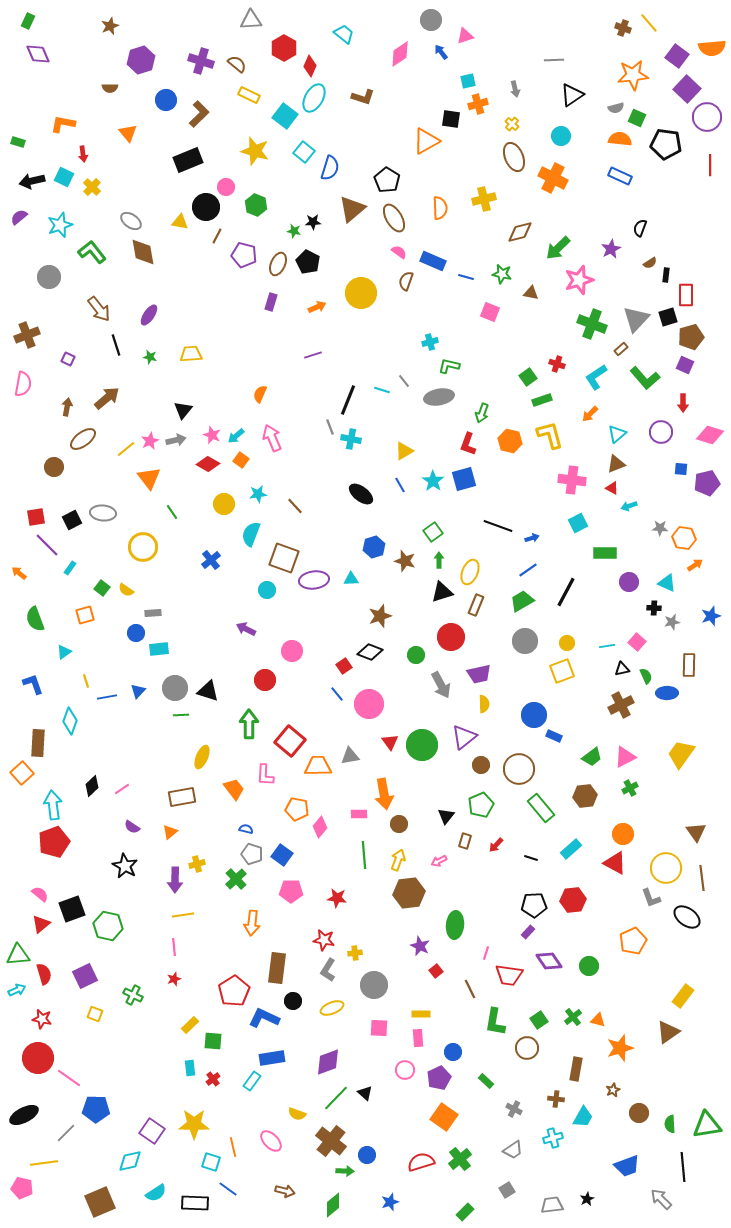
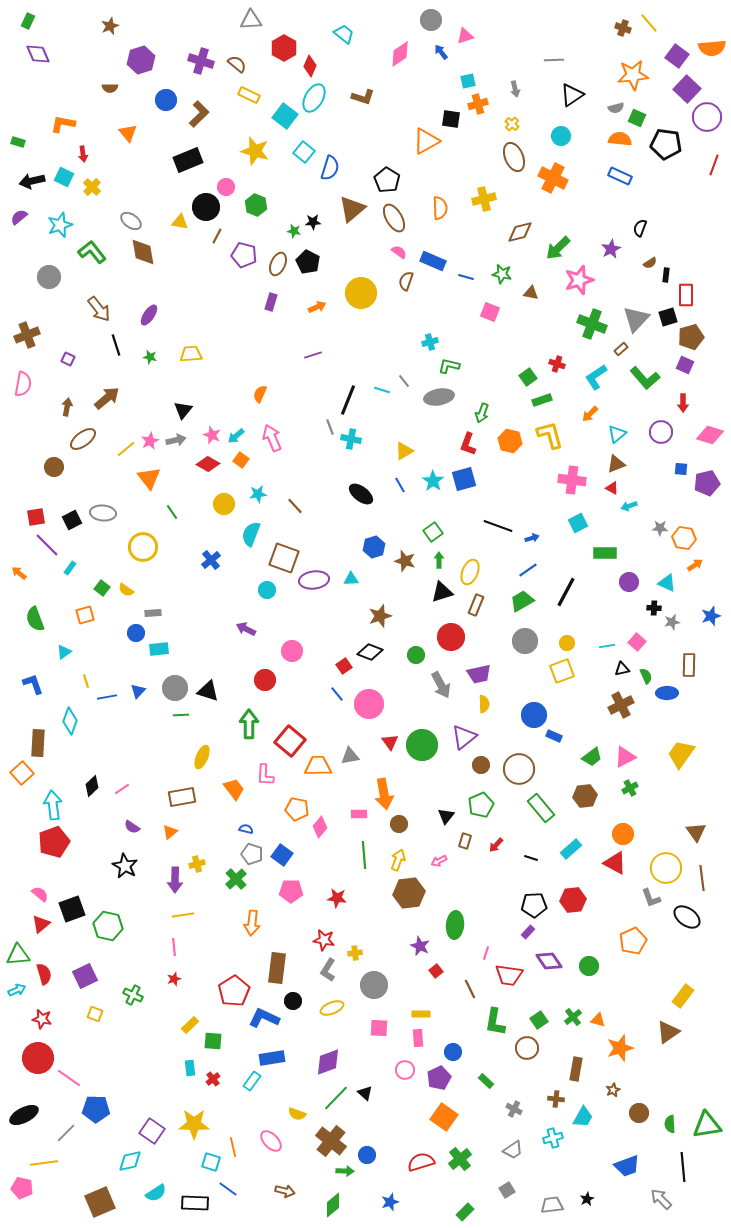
red line at (710, 165): moved 4 px right; rotated 20 degrees clockwise
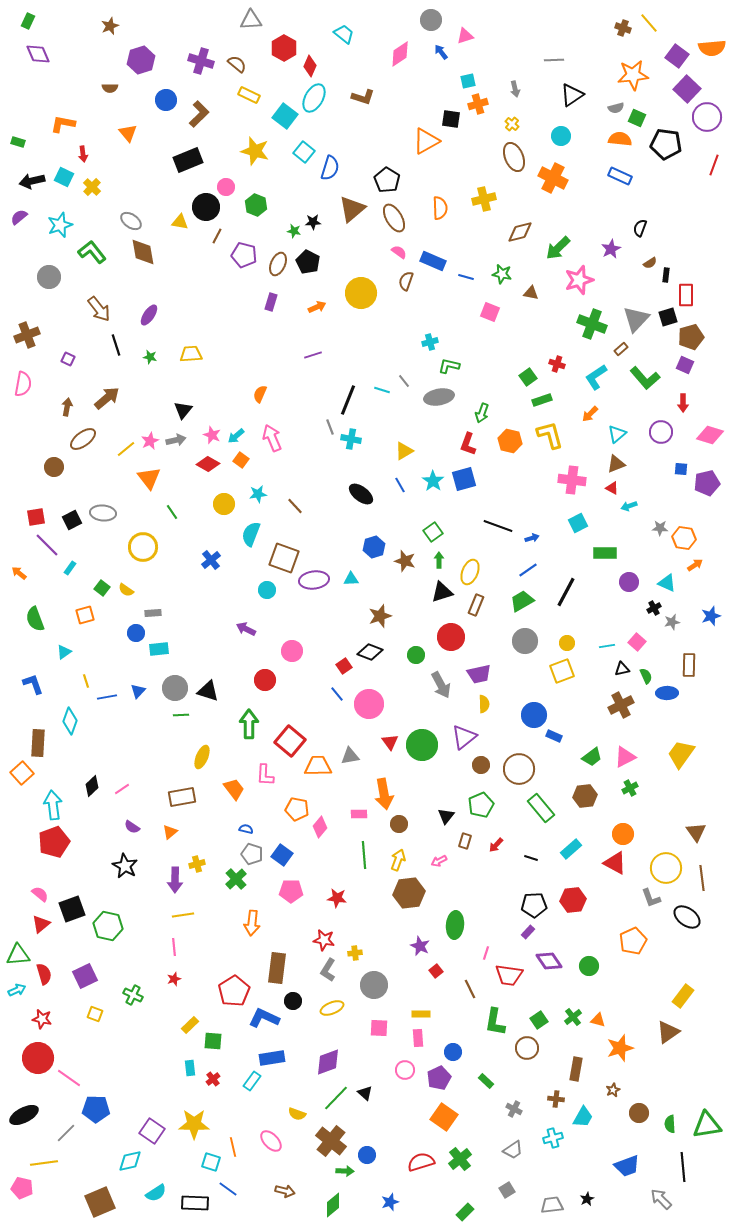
black cross at (654, 608): rotated 32 degrees counterclockwise
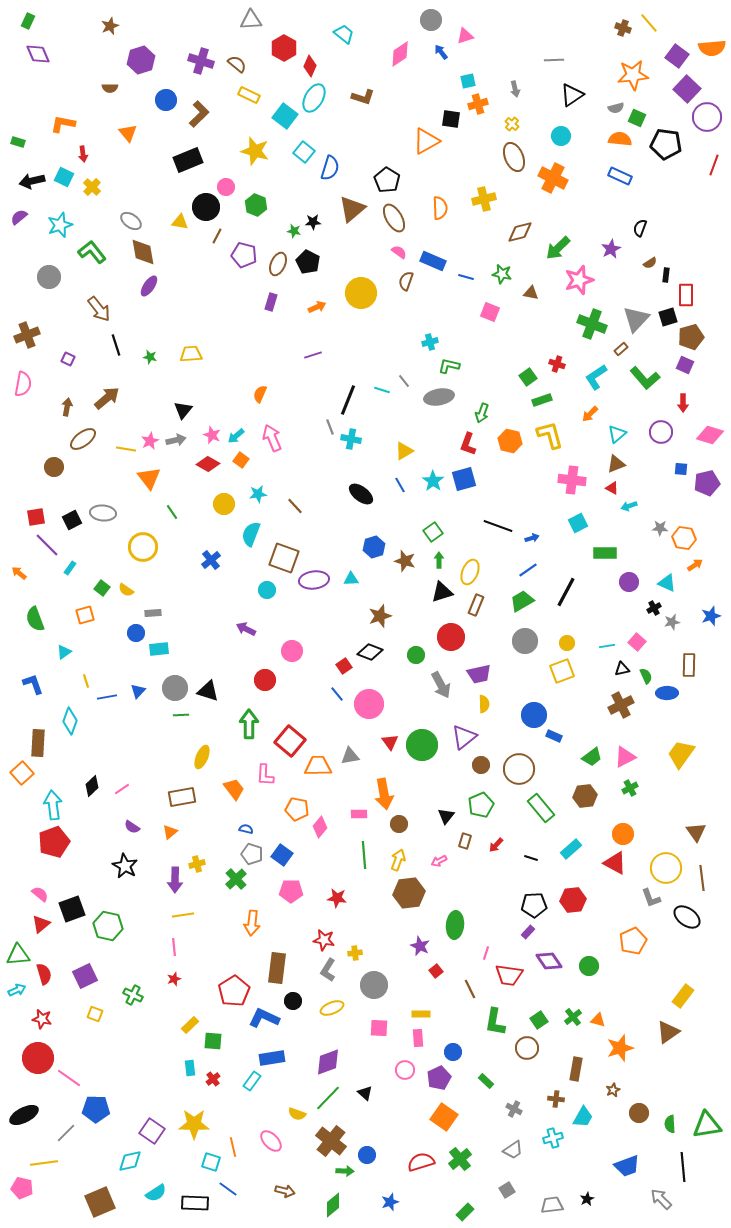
purple ellipse at (149, 315): moved 29 px up
yellow line at (126, 449): rotated 48 degrees clockwise
green line at (336, 1098): moved 8 px left
